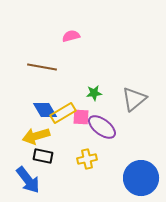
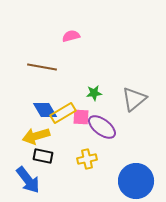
blue circle: moved 5 px left, 3 px down
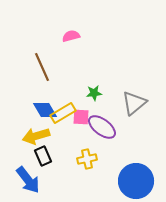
brown line: rotated 56 degrees clockwise
gray triangle: moved 4 px down
black rectangle: rotated 54 degrees clockwise
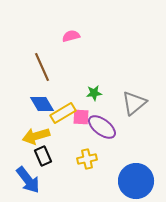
blue diamond: moved 3 px left, 6 px up
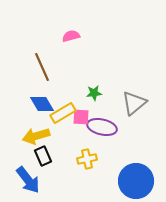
purple ellipse: rotated 24 degrees counterclockwise
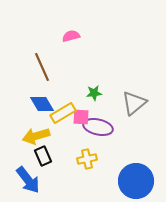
purple ellipse: moved 4 px left
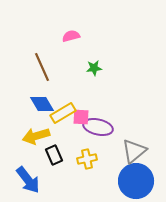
green star: moved 25 px up
gray triangle: moved 48 px down
black rectangle: moved 11 px right, 1 px up
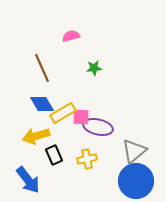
brown line: moved 1 px down
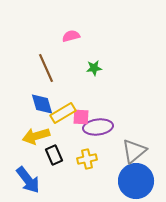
brown line: moved 4 px right
blue diamond: rotated 15 degrees clockwise
purple ellipse: rotated 20 degrees counterclockwise
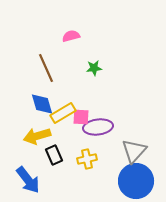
yellow arrow: moved 1 px right
gray triangle: rotated 8 degrees counterclockwise
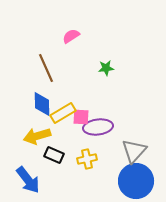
pink semicircle: rotated 18 degrees counterclockwise
green star: moved 12 px right
blue diamond: rotated 15 degrees clockwise
black rectangle: rotated 42 degrees counterclockwise
